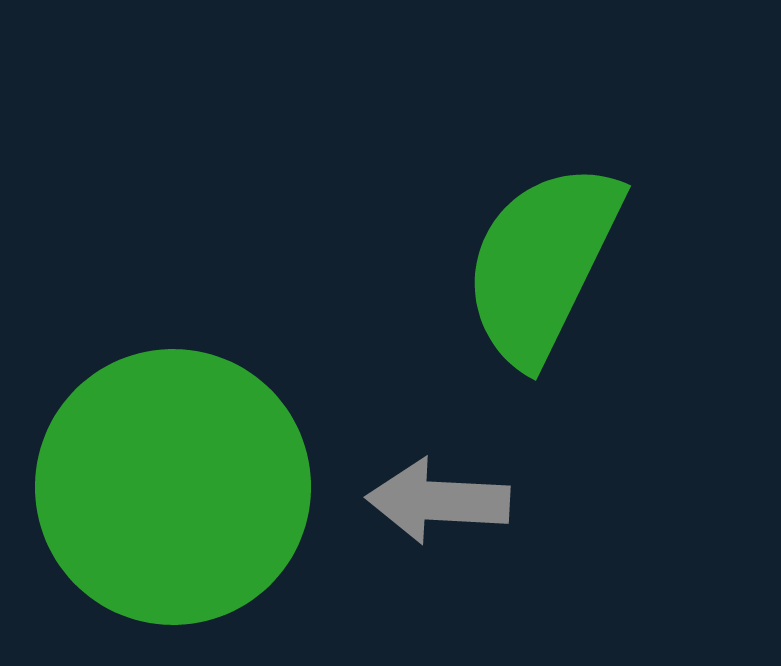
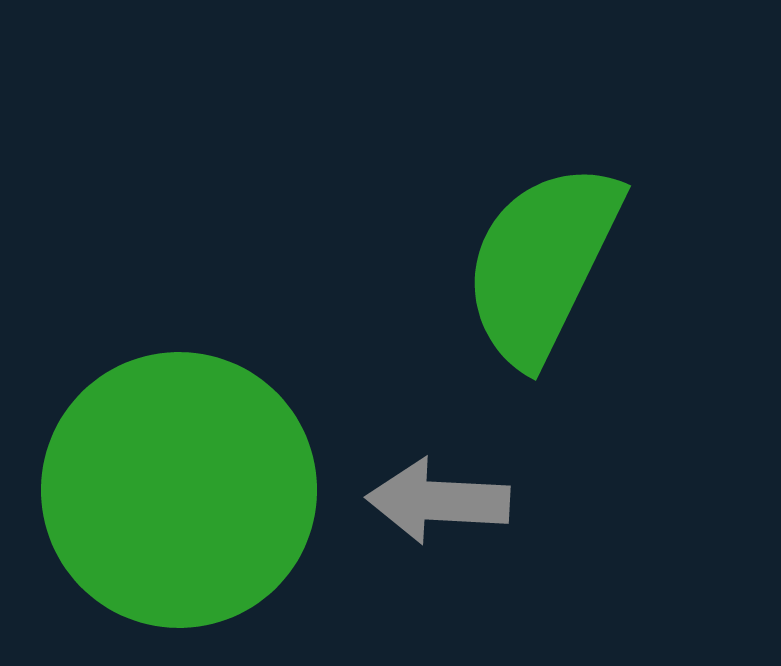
green circle: moved 6 px right, 3 px down
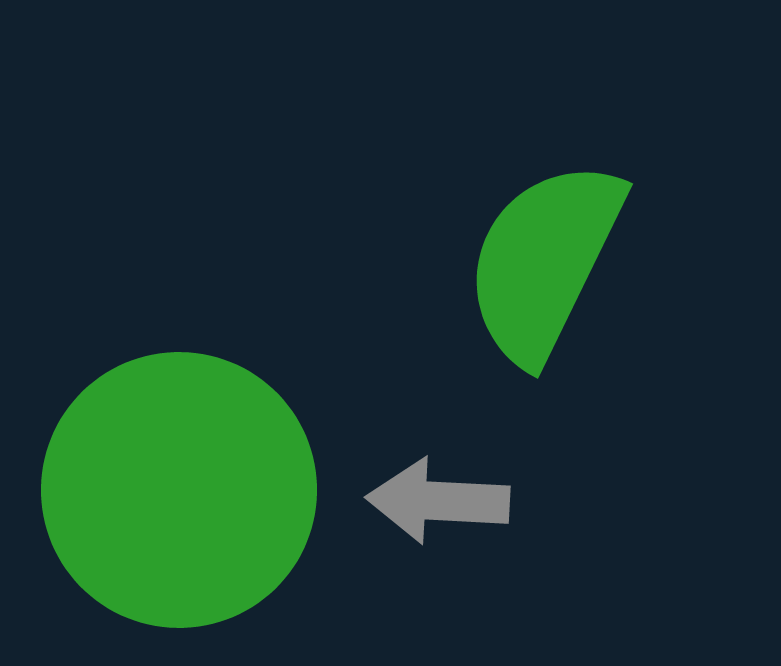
green semicircle: moved 2 px right, 2 px up
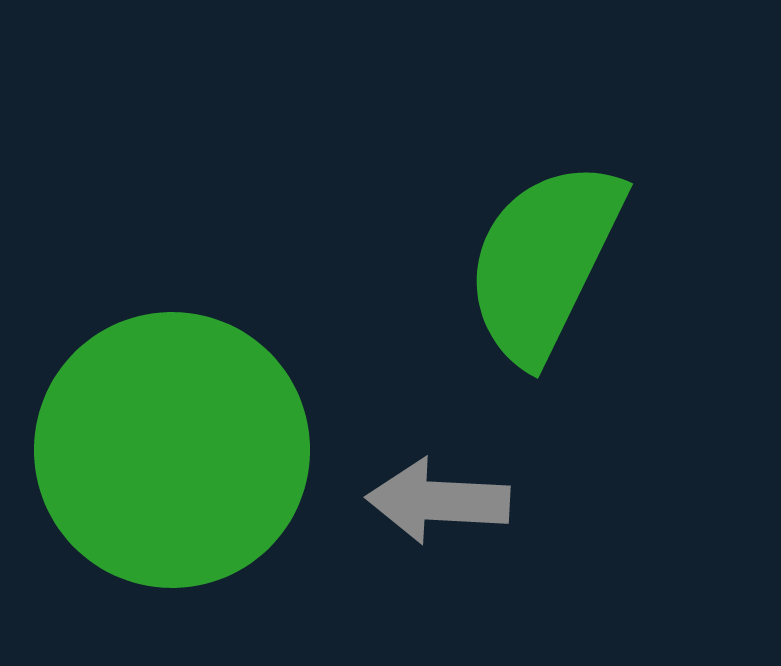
green circle: moved 7 px left, 40 px up
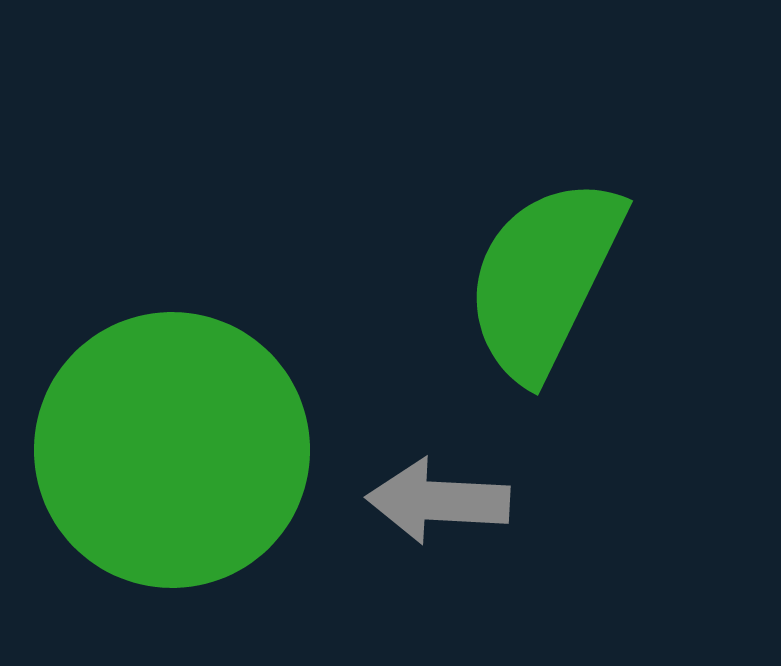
green semicircle: moved 17 px down
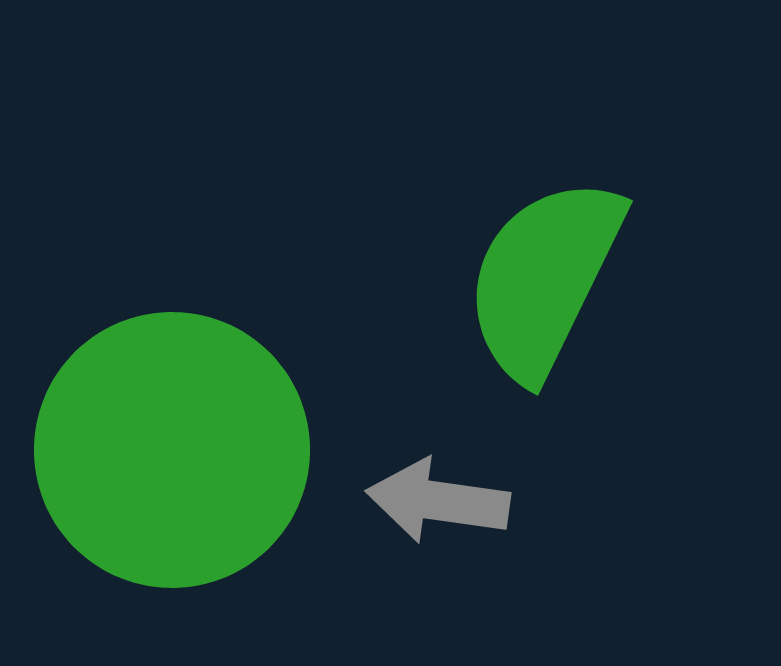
gray arrow: rotated 5 degrees clockwise
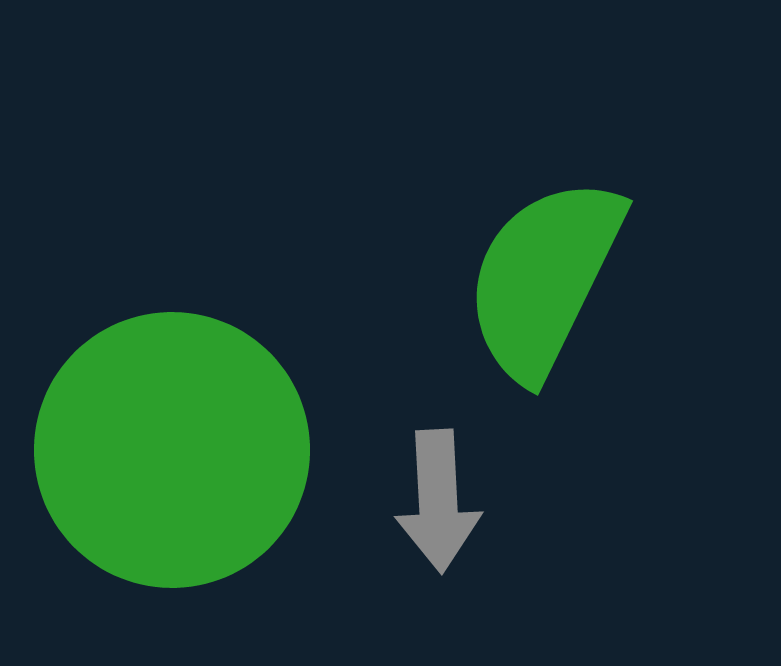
gray arrow: rotated 101 degrees counterclockwise
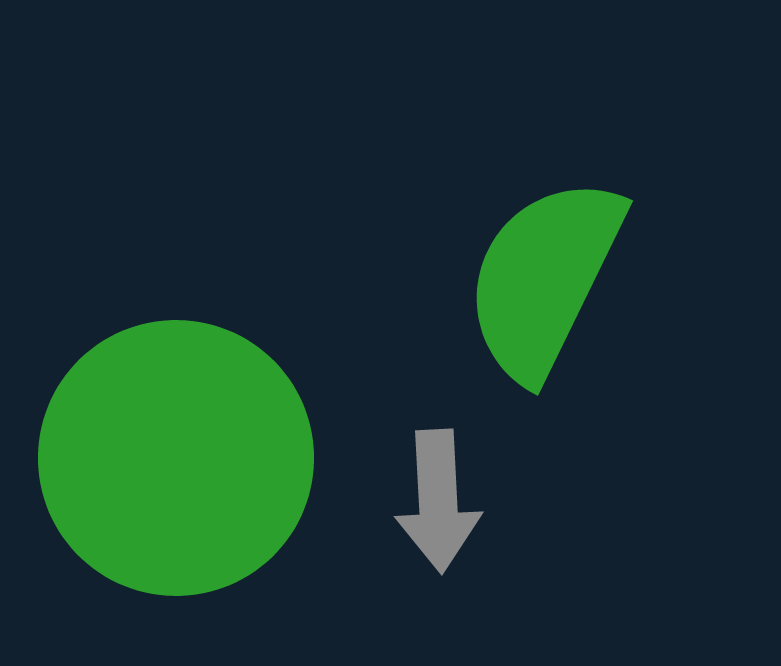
green circle: moved 4 px right, 8 px down
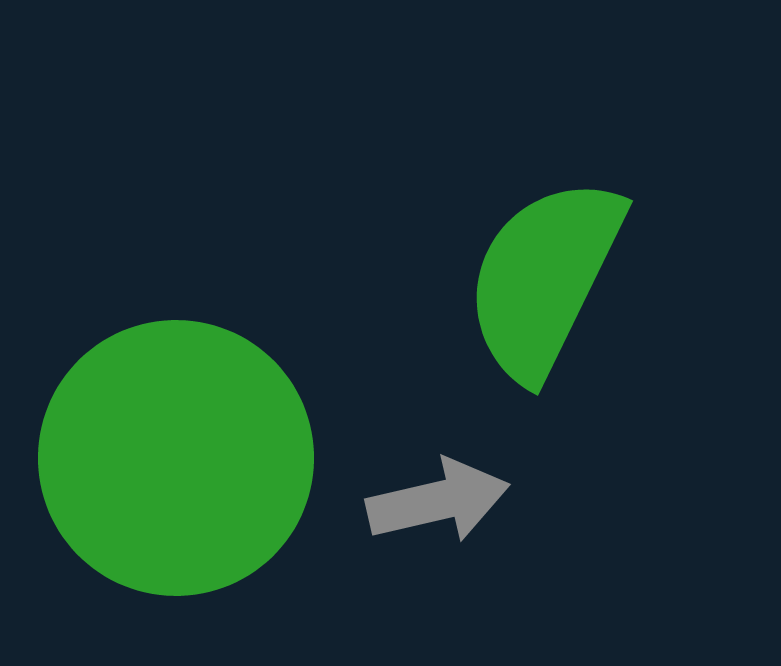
gray arrow: rotated 100 degrees counterclockwise
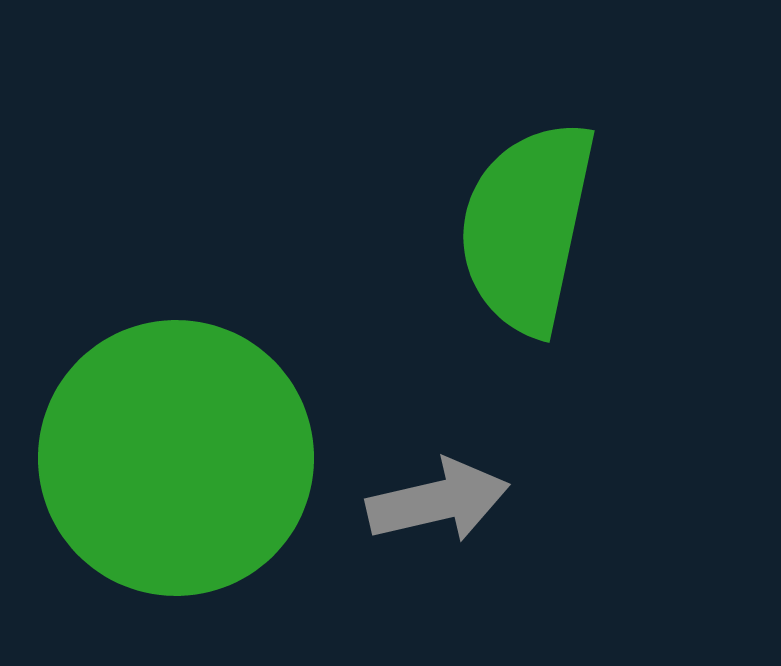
green semicircle: moved 17 px left, 51 px up; rotated 14 degrees counterclockwise
